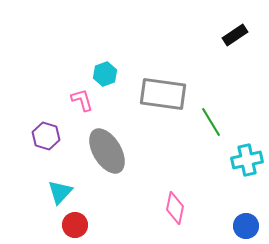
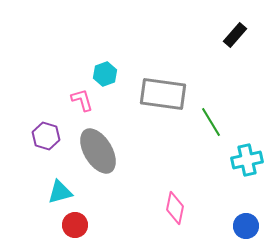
black rectangle: rotated 15 degrees counterclockwise
gray ellipse: moved 9 px left
cyan triangle: rotated 32 degrees clockwise
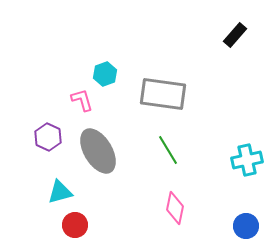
green line: moved 43 px left, 28 px down
purple hexagon: moved 2 px right, 1 px down; rotated 8 degrees clockwise
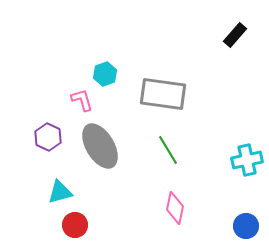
gray ellipse: moved 2 px right, 5 px up
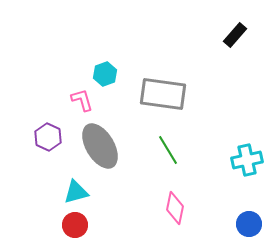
cyan triangle: moved 16 px right
blue circle: moved 3 px right, 2 px up
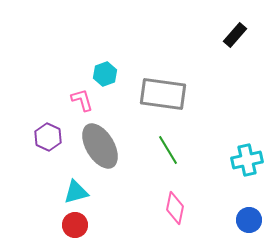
blue circle: moved 4 px up
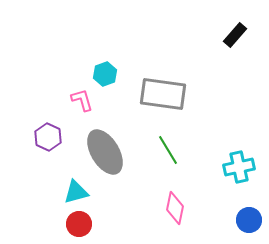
gray ellipse: moved 5 px right, 6 px down
cyan cross: moved 8 px left, 7 px down
red circle: moved 4 px right, 1 px up
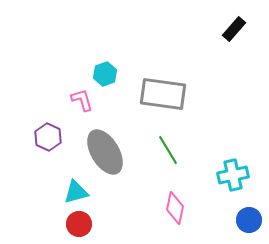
black rectangle: moved 1 px left, 6 px up
cyan cross: moved 6 px left, 8 px down
